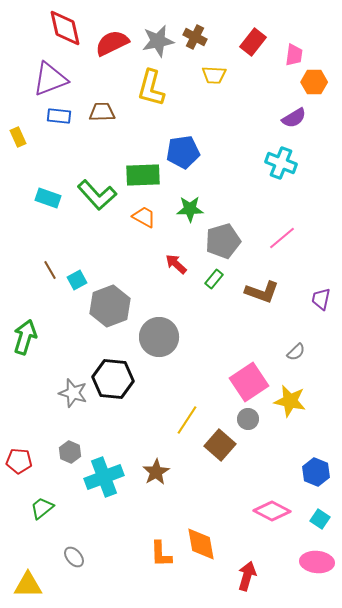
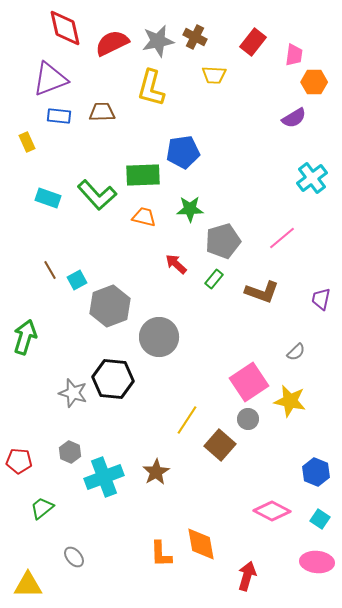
yellow rectangle at (18, 137): moved 9 px right, 5 px down
cyan cross at (281, 163): moved 31 px right, 15 px down; rotated 32 degrees clockwise
orange trapezoid at (144, 217): rotated 15 degrees counterclockwise
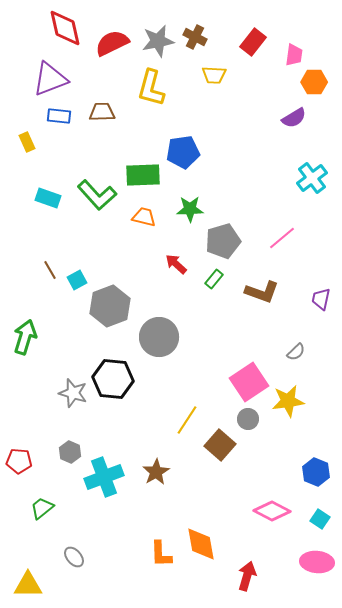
yellow star at (290, 401): moved 2 px left; rotated 20 degrees counterclockwise
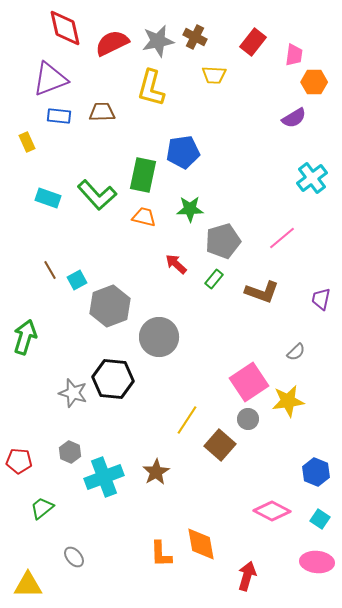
green rectangle at (143, 175): rotated 76 degrees counterclockwise
